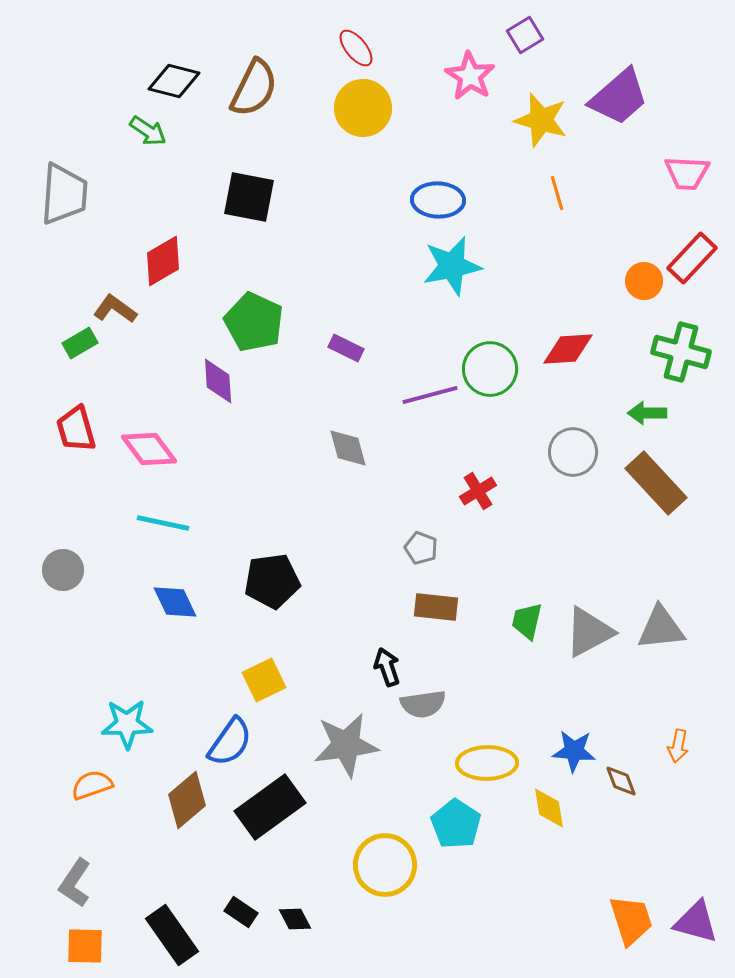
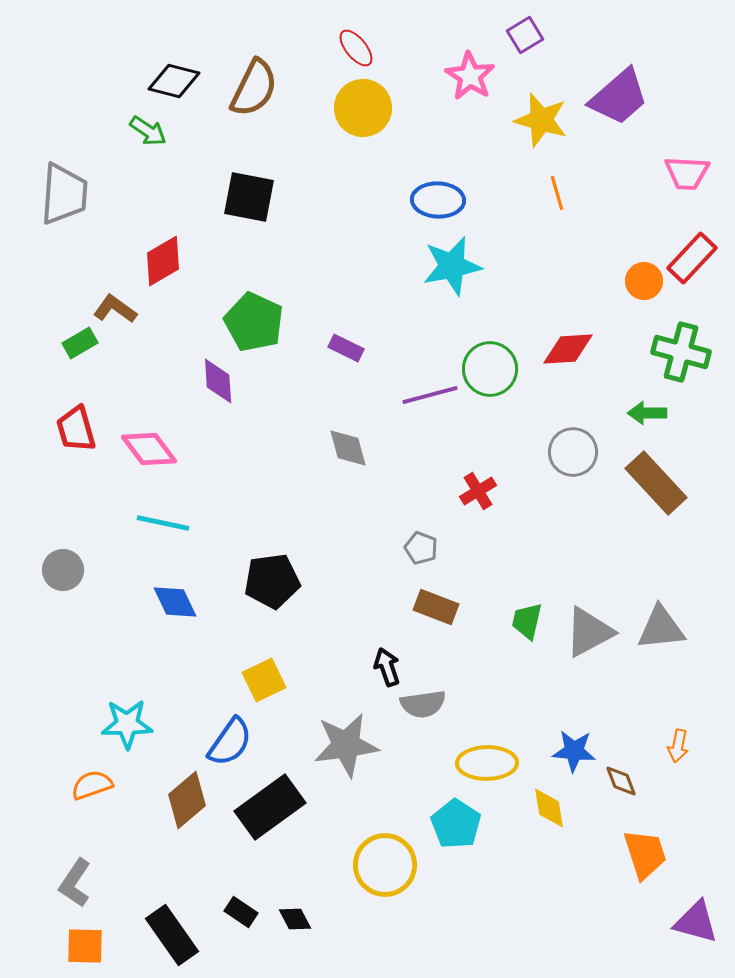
brown rectangle at (436, 607): rotated 15 degrees clockwise
orange trapezoid at (631, 920): moved 14 px right, 66 px up
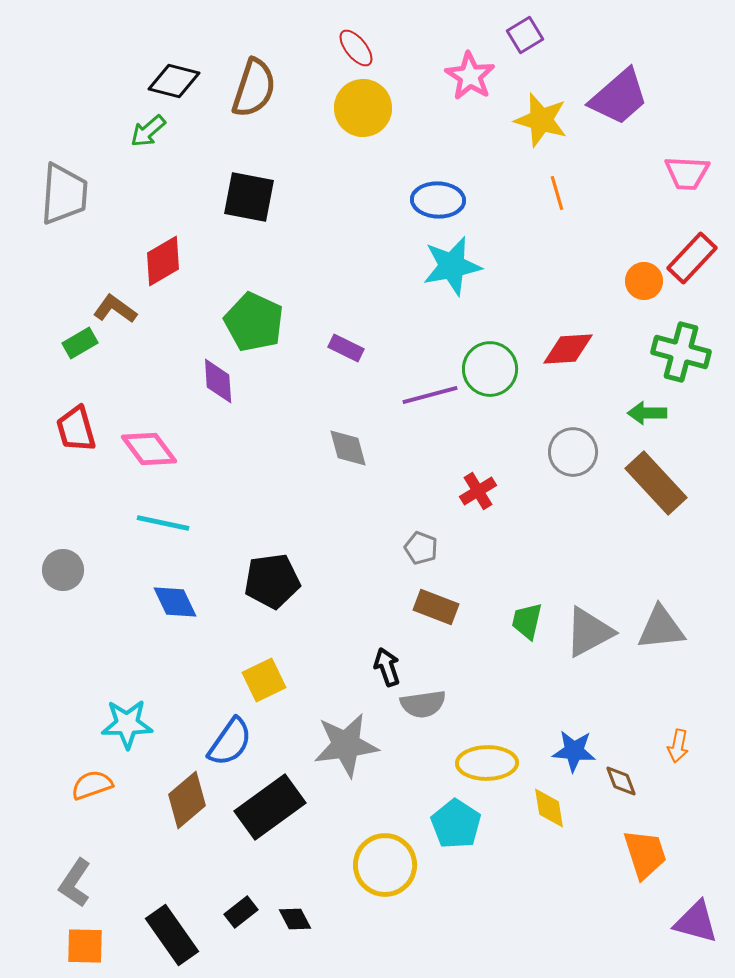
brown semicircle at (254, 88): rotated 8 degrees counterclockwise
green arrow at (148, 131): rotated 105 degrees clockwise
black rectangle at (241, 912): rotated 72 degrees counterclockwise
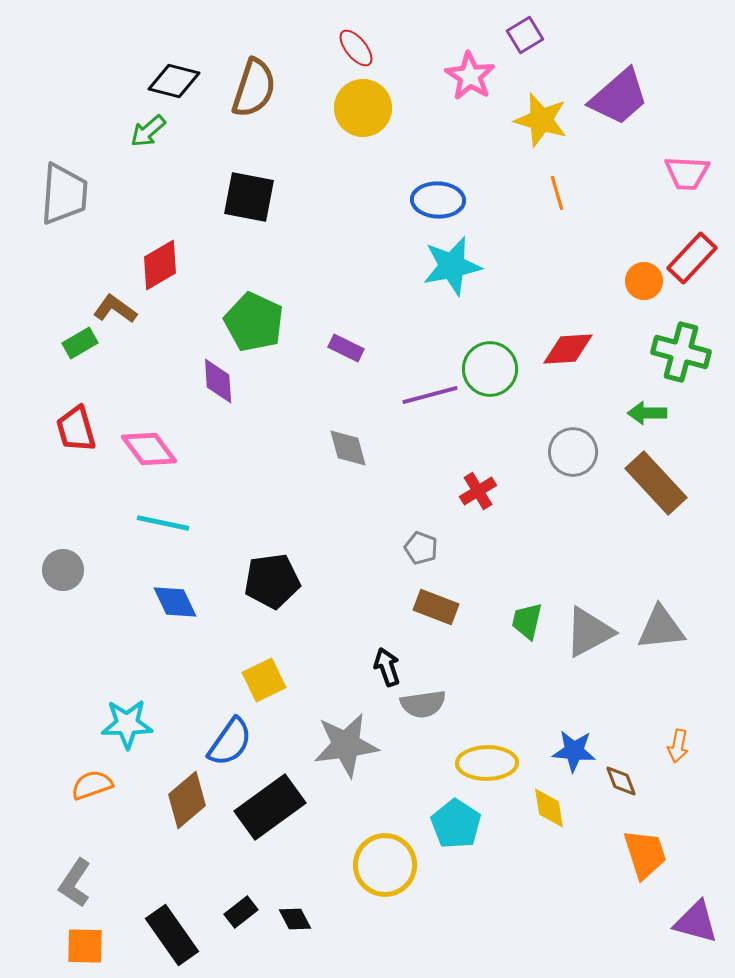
red diamond at (163, 261): moved 3 px left, 4 px down
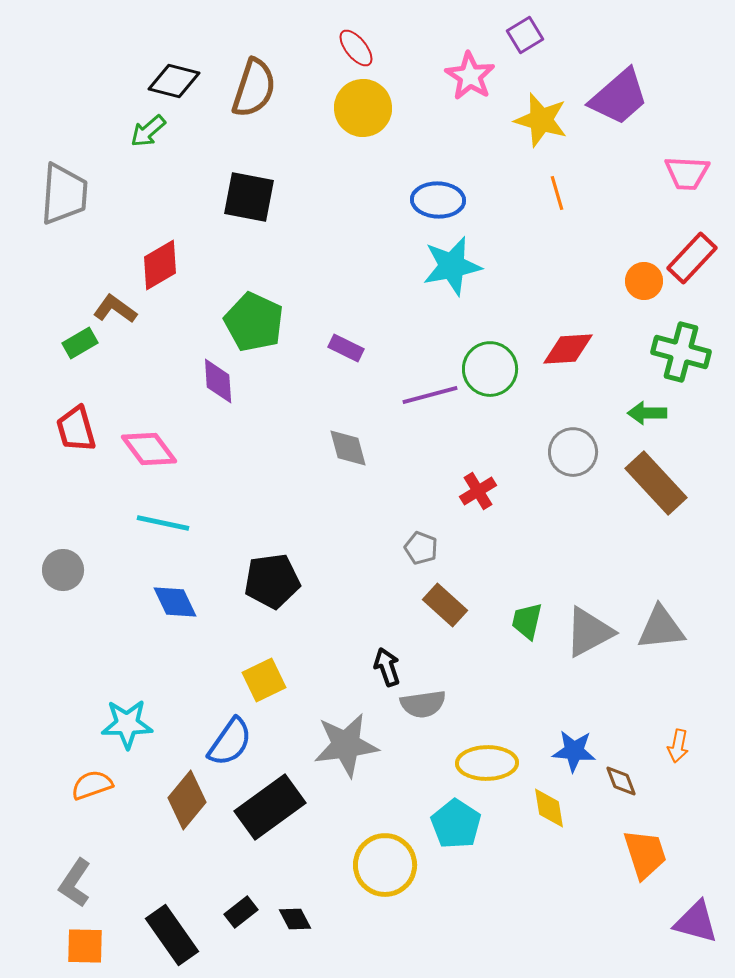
brown rectangle at (436, 607): moved 9 px right, 2 px up; rotated 21 degrees clockwise
brown diamond at (187, 800): rotated 10 degrees counterclockwise
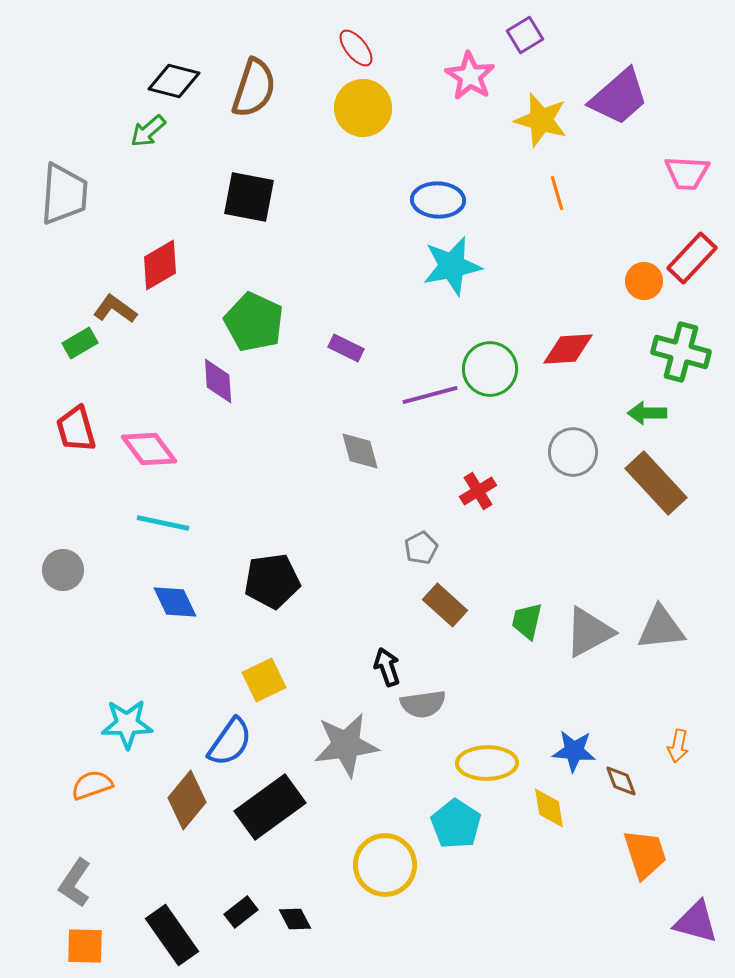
gray diamond at (348, 448): moved 12 px right, 3 px down
gray pentagon at (421, 548): rotated 24 degrees clockwise
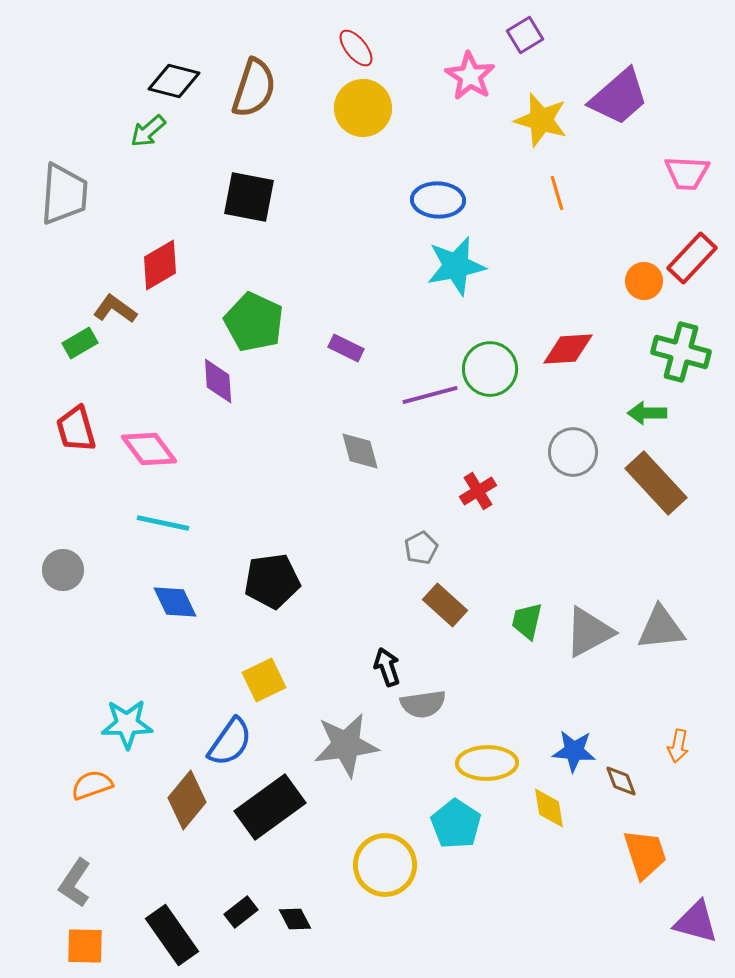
cyan star at (452, 266): moved 4 px right
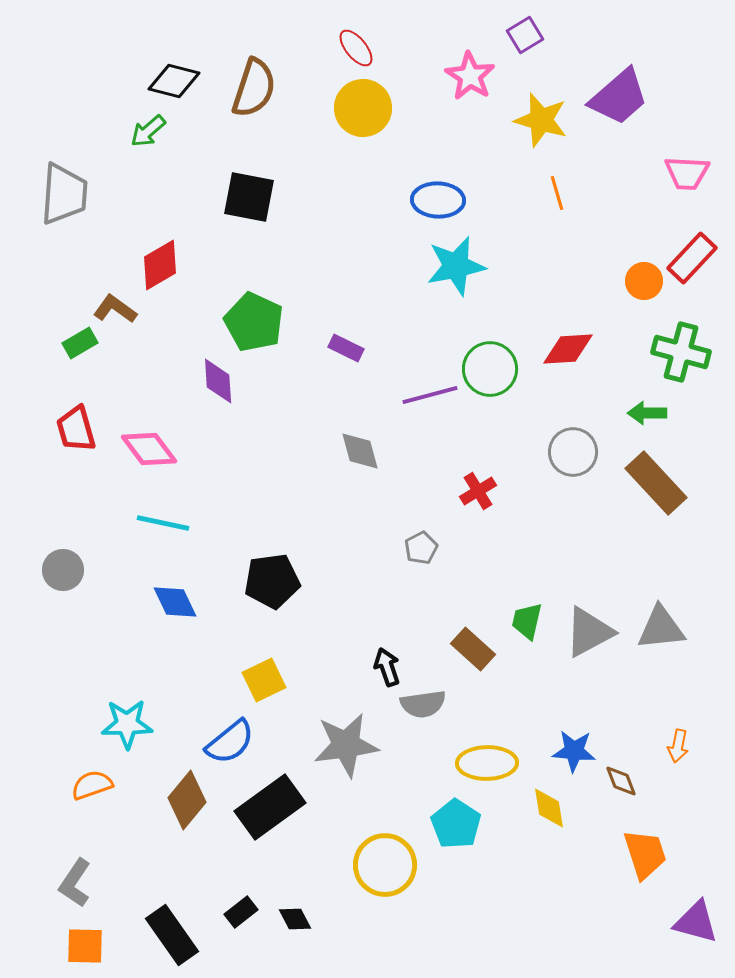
brown rectangle at (445, 605): moved 28 px right, 44 px down
blue semicircle at (230, 742): rotated 16 degrees clockwise
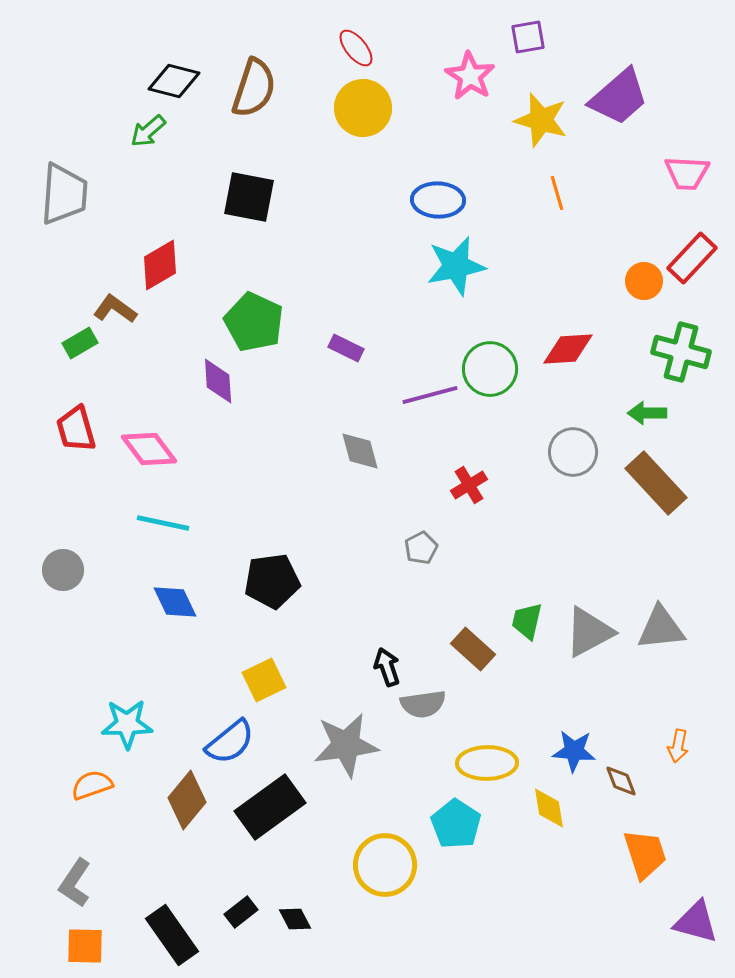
purple square at (525, 35): moved 3 px right, 2 px down; rotated 21 degrees clockwise
red cross at (478, 491): moved 9 px left, 6 px up
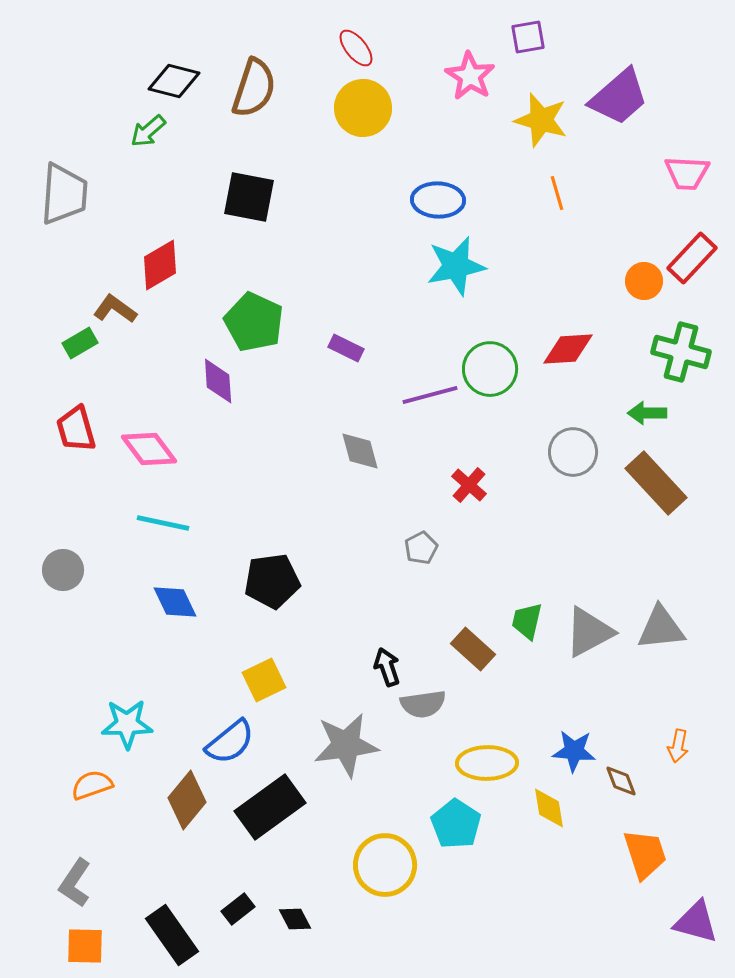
red cross at (469, 485): rotated 18 degrees counterclockwise
black rectangle at (241, 912): moved 3 px left, 3 px up
